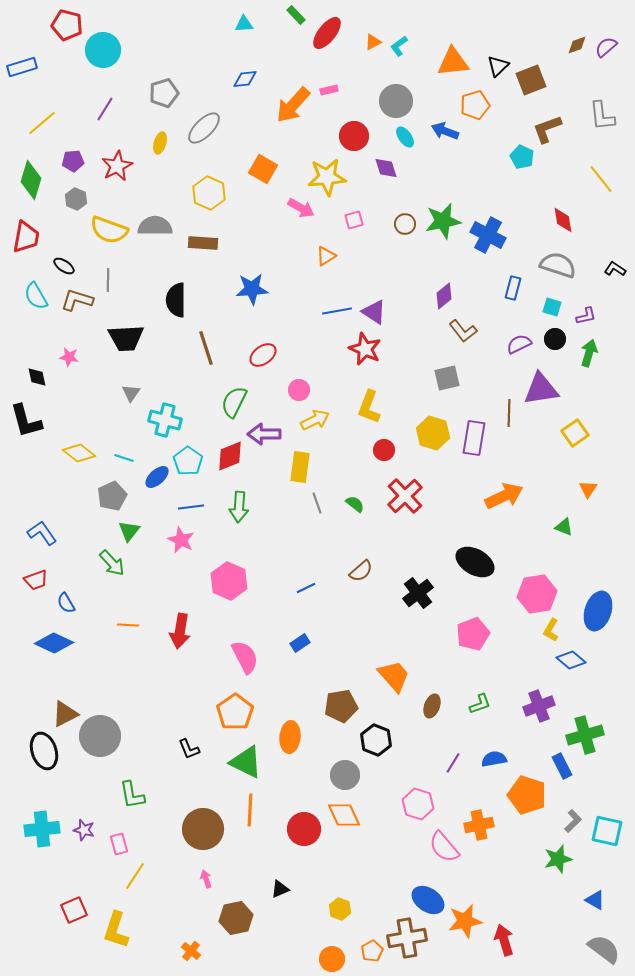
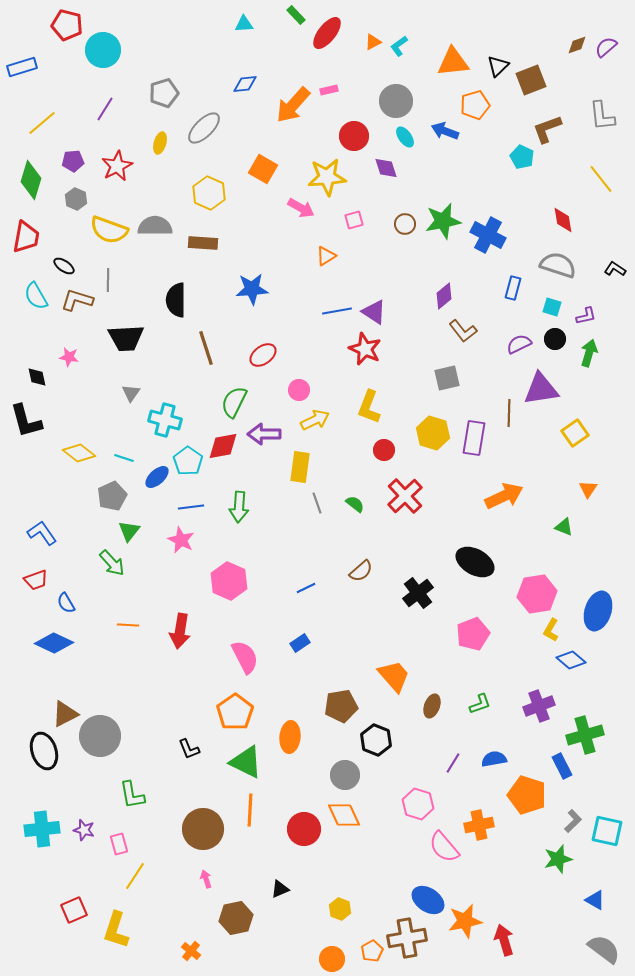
blue diamond at (245, 79): moved 5 px down
red diamond at (230, 456): moved 7 px left, 10 px up; rotated 12 degrees clockwise
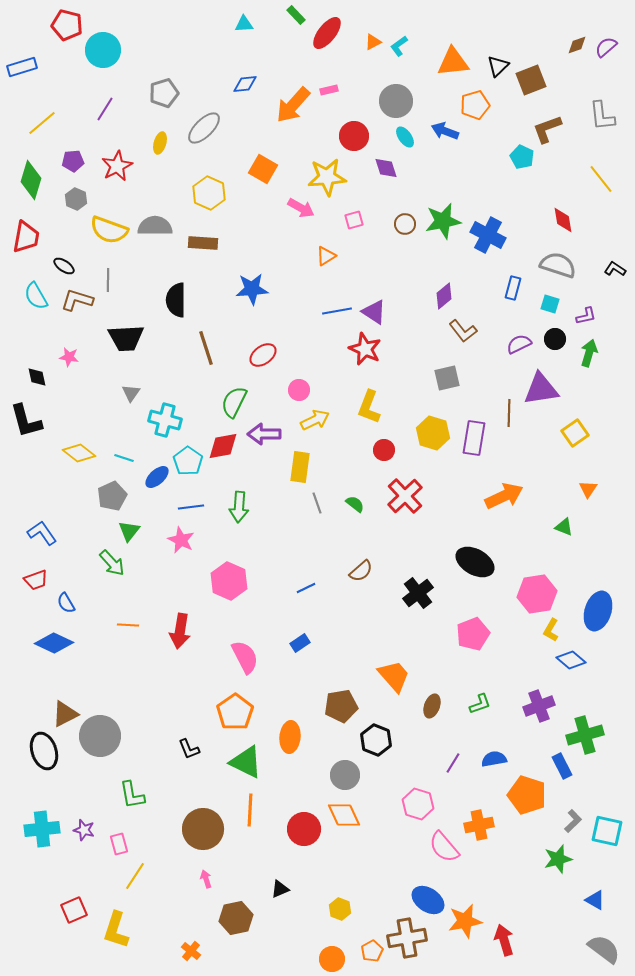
cyan square at (552, 307): moved 2 px left, 3 px up
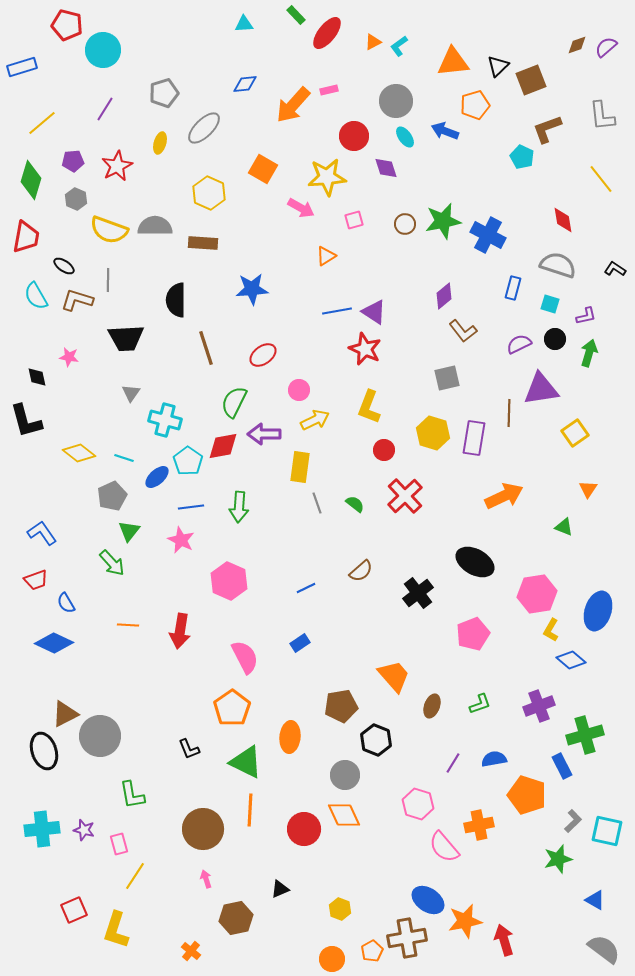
orange pentagon at (235, 712): moved 3 px left, 4 px up
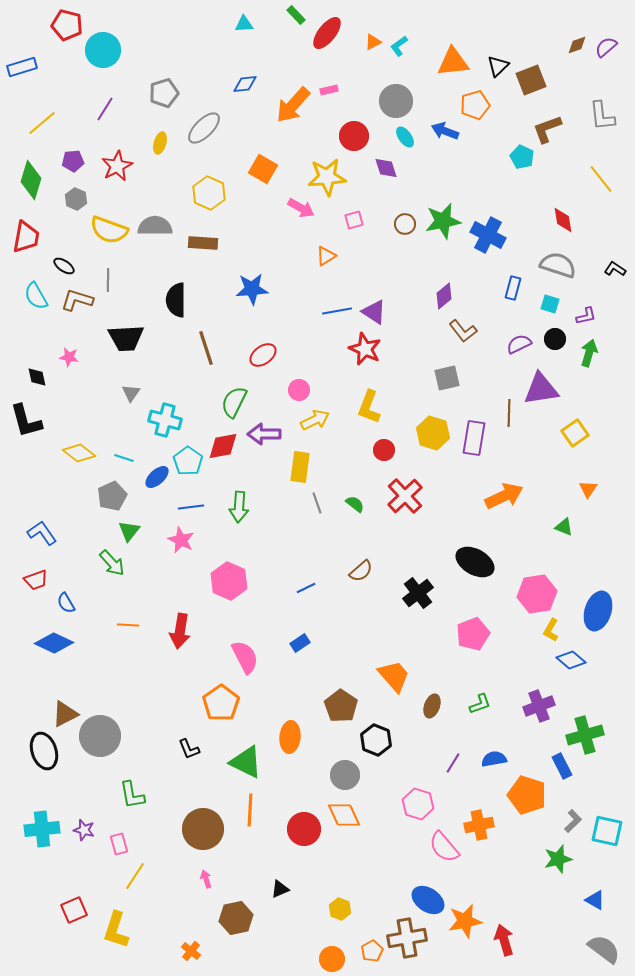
brown pentagon at (341, 706): rotated 28 degrees counterclockwise
orange pentagon at (232, 708): moved 11 px left, 5 px up
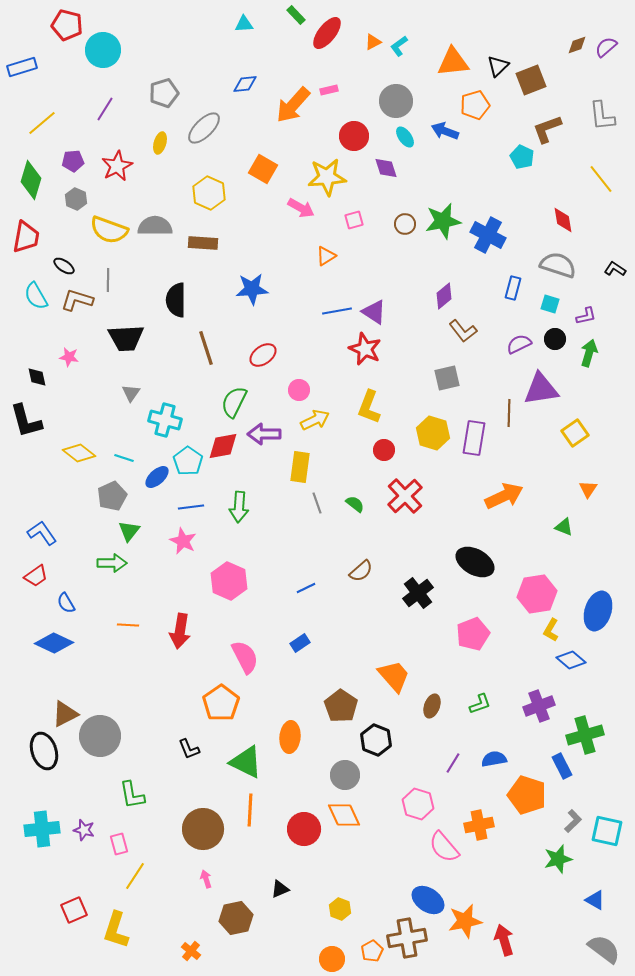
pink star at (181, 540): moved 2 px right, 1 px down
green arrow at (112, 563): rotated 48 degrees counterclockwise
red trapezoid at (36, 580): moved 4 px up; rotated 15 degrees counterclockwise
